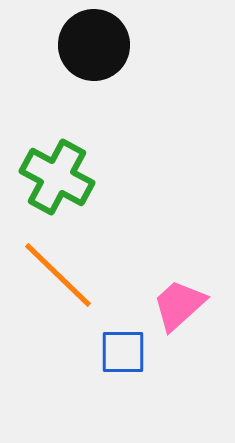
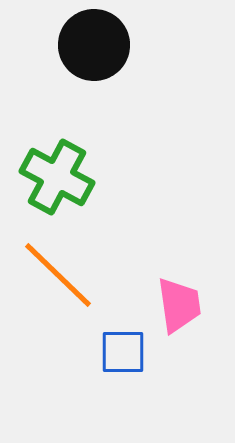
pink trapezoid: rotated 124 degrees clockwise
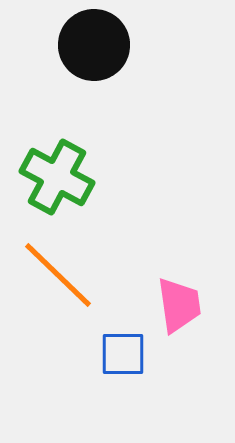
blue square: moved 2 px down
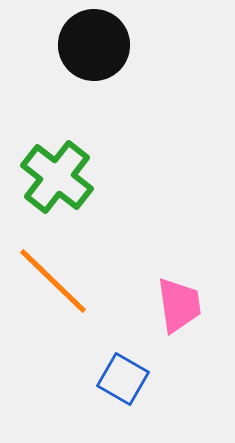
green cross: rotated 10 degrees clockwise
orange line: moved 5 px left, 6 px down
blue square: moved 25 px down; rotated 30 degrees clockwise
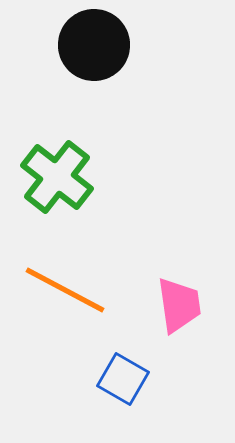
orange line: moved 12 px right, 9 px down; rotated 16 degrees counterclockwise
